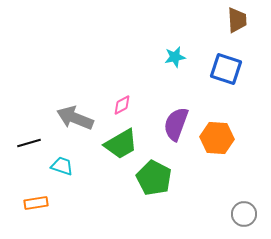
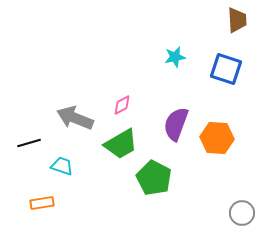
orange rectangle: moved 6 px right
gray circle: moved 2 px left, 1 px up
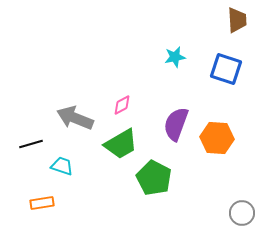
black line: moved 2 px right, 1 px down
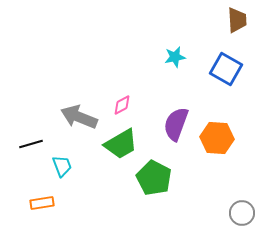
blue square: rotated 12 degrees clockwise
gray arrow: moved 4 px right, 1 px up
cyan trapezoid: rotated 50 degrees clockwise
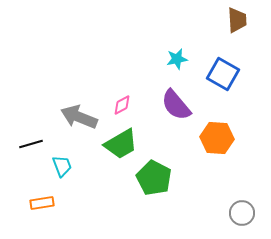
cyan star: moved 2 px right, 2 px down
blue square: moved 3 px left, 5 px down
purple semicircle: moved 19 px up; rotated 60 degrees counterclockwise
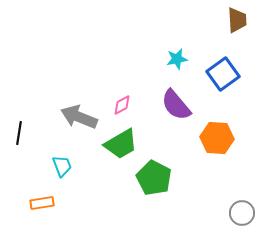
blue square: rotated 24 degrees clockwise
black line: moved 12 px left, 11 px up; rotated 65 degrees counterclockwise
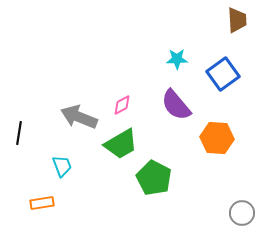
cyan star: rotated 10 degrees clockwise
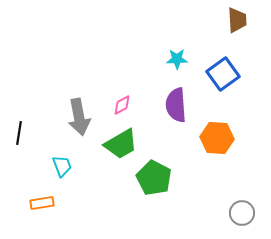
purple semicircle: rotated 36 degrees clockwise
gray arrow: rotated 123 degrees counterclockwise
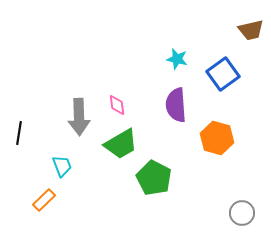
brown trapezoid: moved 14 px right, 10 px down; rotated 80 degrees clockwise
cyan star: rotated 15 degrees clockwise
pink diamond: moved 5 px left; rotated 70 degrees counterclockwise
gray arrow: rotated 9 degrees clockwise
orange hexagon: rotated 12 degrees clockwise
orange rectangle: moved 2 px right, 3 px up; rotated 35 degrees counterclockwise
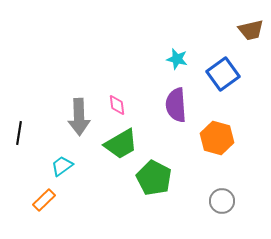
cyan trapezoid: rotated 105 degrees counterclockwise
gray circle: moved 20 px left, 12 px up
